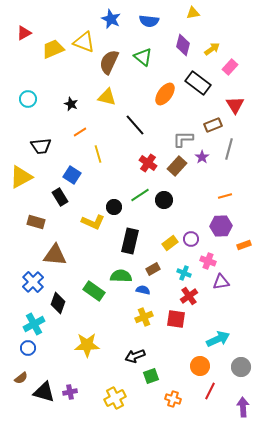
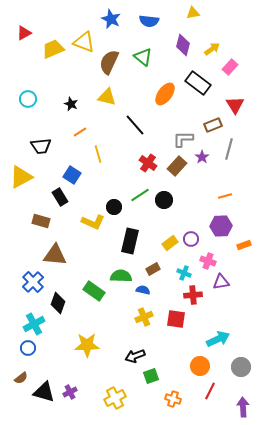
brown rectangle at (36, 222): moved 5 px right, 1 px up
red cross at (189, 296): moved 4 px right, 1 px up; rotated 30 degrees clockwise
purple cross at (70, 392): rotated 16 degrees counterclockwise
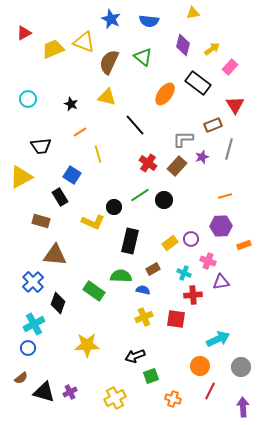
purple star at (202, 157): rotated 16 degrees clockwise
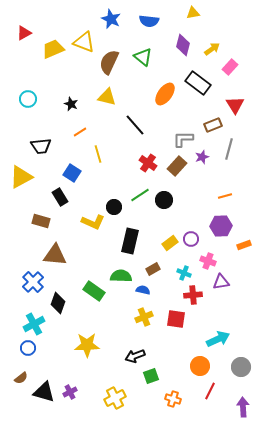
blue square at (72, 175): moved 2 px up
